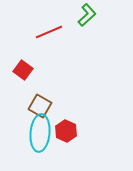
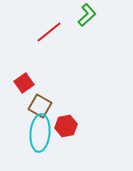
red line: rotated 16 degrees counterclockwise
red square: moved 1 px right, 13 px down; rotated 18 degrees clockwise
red hexagon: moved 5 px up; rotated 25 degrees clockwise
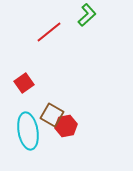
brown square: moved 12 px right, 9 px down
cyan ellipse: moved 12 px left, 2 px up; rotated 15 degrees counterclockwise
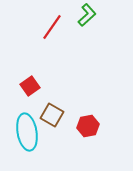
red line: moved 3 px right, 5 px up; rotated 16 degrees counterclockwise
red square: moved 6 px right, 3 px down
red hexagon: moved 22 px right
cyan ellipse: moved 1 px left, 1 px down
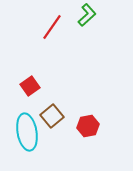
brown square: moved 1 px down; rotated 20 degrees clockwise
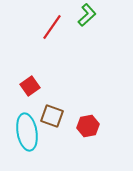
brown square: rotated 30 degrees counterclockwise
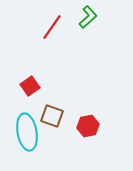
green L-shape: moved 1 px right, 2 px down
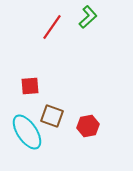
red square: rotated 30 degrees clockwise
cyan ellipse: rotated 24 degrees counterclockwise
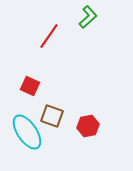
red line: moved 3 px left, 9 px down
red square: rotated 30 degrees clockwise
